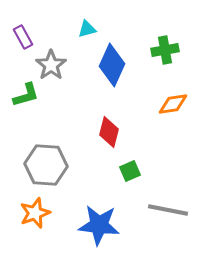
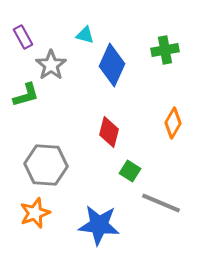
cyan triangle: moved 2 px left, 6 px down; rotated 30 degrees clockwise
orange diamond: moved 19 px down; rotated 52 degrees counterclockwise
green square: rotated 35 degrees counterclockwise
gray line: moved 7 px left, 7 px up; rotated 12 degrees clockwise
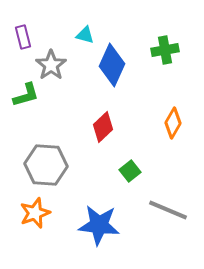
purple rectangle: rotated 15 degrees clockwise
red diamond: moved 6 px left, 5 px up; rotated 32 degrees clockwise
green square: rotated 20 degrees clockwise
gray line: moved 7 px right, 7 px down
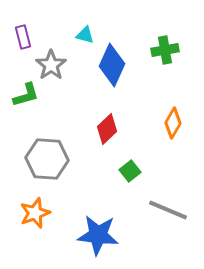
red diamond: moved 4 px right, 2 px down
gray hexagon: moved 1 px right, 6 px up
blue star: moved 1 px left, 10 px down
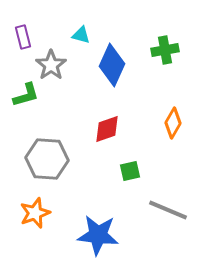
cyan triangle: moved 4 px left
red diamond: rotated 24 degrees clockwise
green square: rotated 25 degrees clockwise
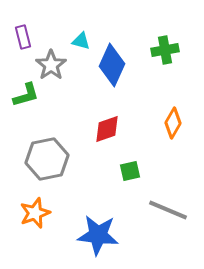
cyan triangle: moved 6 px down
gray hexagon: rotated 15 degrees counterclockwise
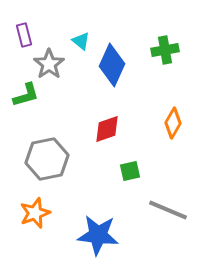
purple rectangle: moved 1 px right, 2 px up
cyan triangle: rotated 24 degrees clockwise
gray star: moved 2 px left, 1 px up
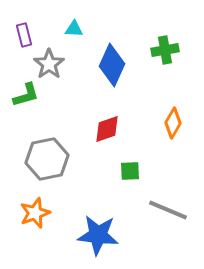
cyan triangle: moved 7 px left, 12 px up; rotated 36 degrees counterclockwise
green square: rotated 10 degrees clockwise
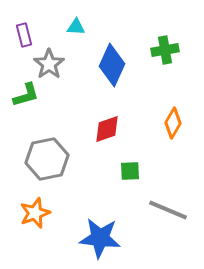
cyan triangle: moved 2 px right, 2 px up
blue star: moved 2 px right, 3 px down
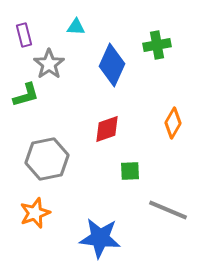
green cross: moved 8 px left, 5 px up
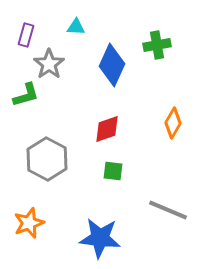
purple rectangle: moved 2 px right; rotated 30 degrees clockwise
gray hexagon: rotated 21 degrees counterclockwise
green square: moved 17 px left; rotated 10 degrees clockwise
orange star: moved 6 px left, 10 px down
